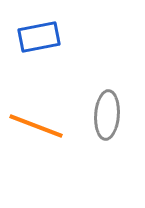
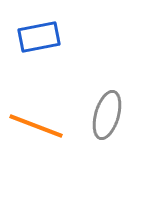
gray ellipse: rotated 12 degrees clockwise
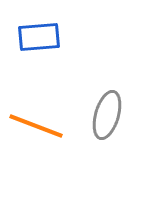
blue rectangle: rotated 6 degrees clockwise
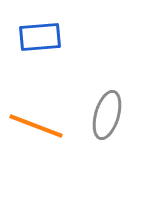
blue rectangle: moved 1 px right
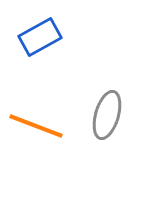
blue rectangle: rotated 24 degrees counterclockwise
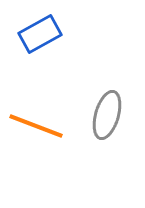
blue rectangle: moved 3 px up
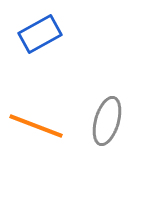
gray ellipse: moved 6 px down
